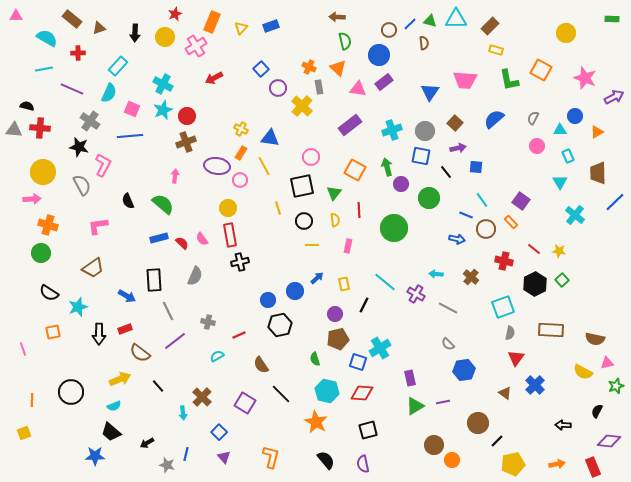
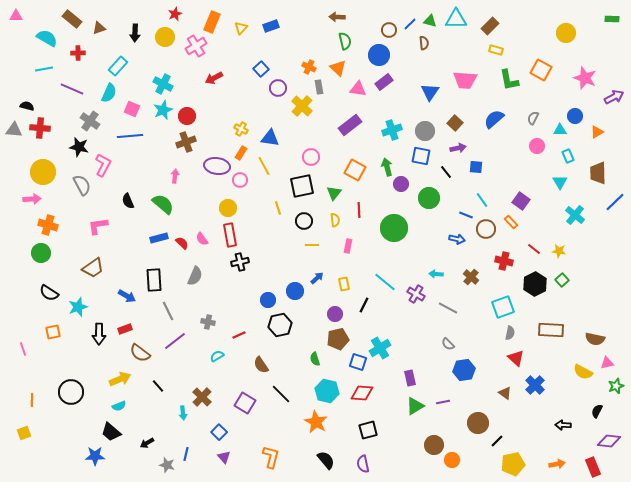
red triangle at (516, 358): rotated 24 degrees counterclockwise
cyan semicircle at (114, 406): moved 5 px right
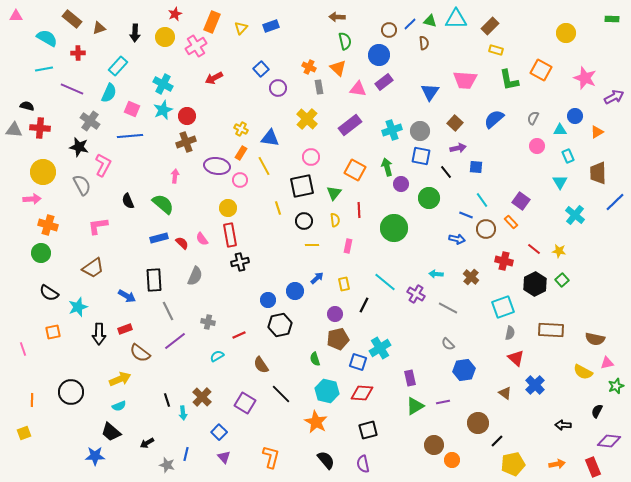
yellow cross at (302, 106): moved 5 px right, 13 px down
gray circle at (425, 131): moved 5 px left
black line at (158, 386): moved 9 px right, 14 px down; rotated 24 degrees clockwise
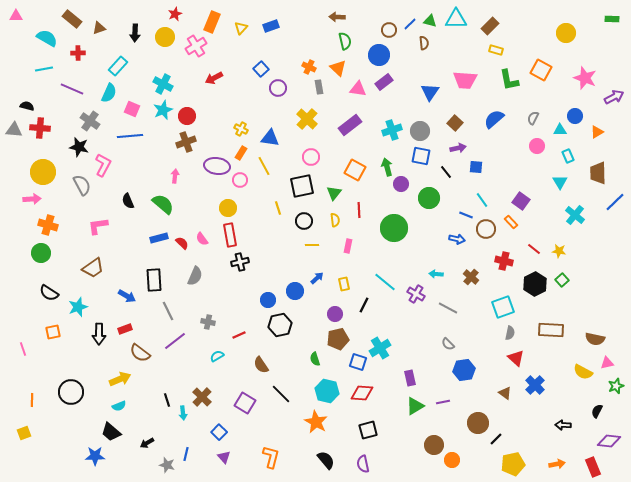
black line at (497, 441): moved 1 px left, 2 px up
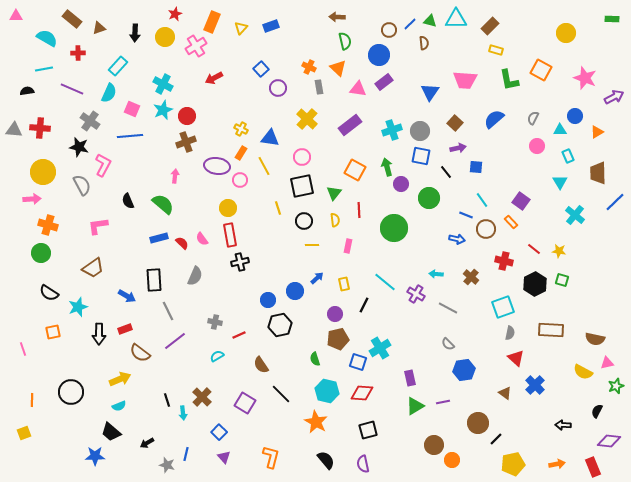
black semicircle at (27, 106): moved 15 px up; rotated 24 degrees counterclockwise
pink circle at (311, 157): moved 9 px left
green square at (562, 280): rotated 32 degrees counterclockwise
gray cross at (208, 322): moved 7 px right
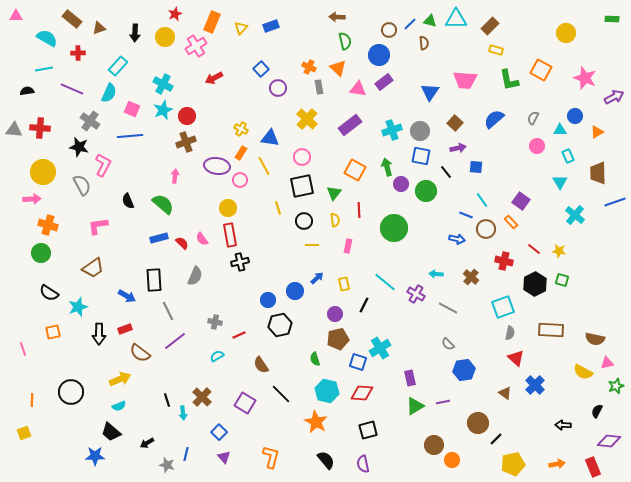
green circle at (429, 198): moved 3 px left, 7 px up
blue line at (615, 202): rotated 25 degrees clockwise
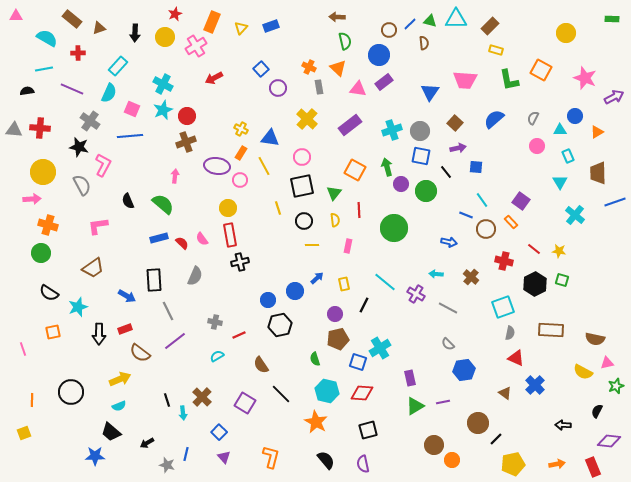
blue arrow at (457, 239): moved 8 px left, 3 px down
red triangle at (516, 358): rotated 18 degrees counterclockwise
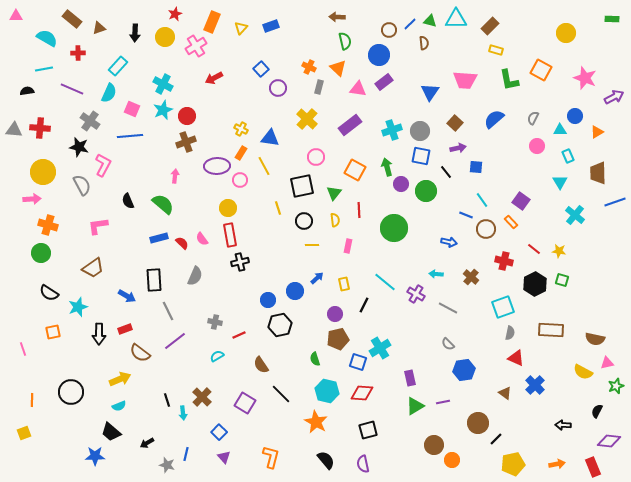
gray rectangle at (319, 87): rotated 24 degrees clockwise
pink circle at (302, 157): moved 14 px right
purple ellipse at (217, 166): rotated 10 degrees counterclockwise
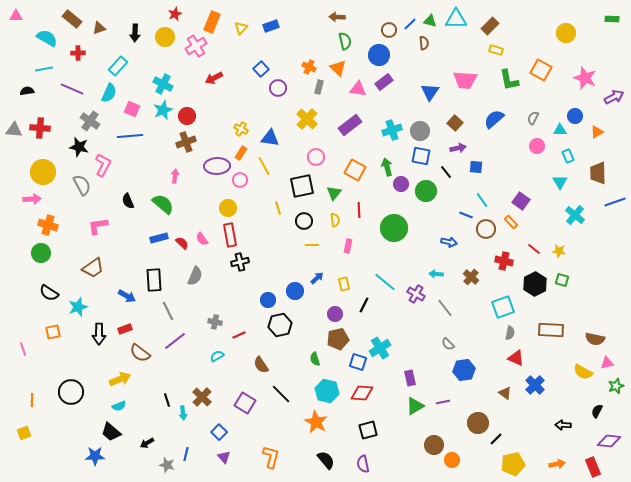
gray line at (448, 308): moved 3 px left; rotated 24 degrees clockwise
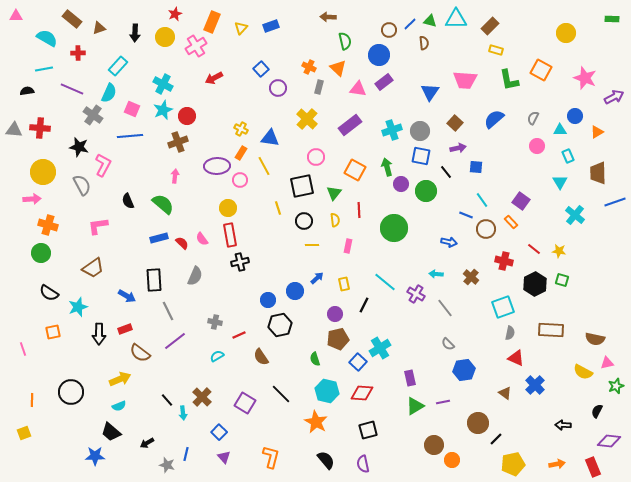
brown arrow at (337, 17): moved 9 px left
gray cross at (90, 121): moved 3 px right, 6 px up
brown cross at (186, 142): moved 8 px left
blue square at (358, 362): rotated 24 degrees clockwise
brown semicircle at (261, 365): moved 8 px up
black line at (167, 400): rotated 24 degrees counterclockwise
